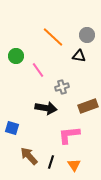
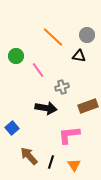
blue square: rotated 32 degrees clockwise
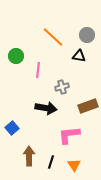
pink line: rotated 42 degrees clockwise
brown arrow: rotated 42 degrees clockwise
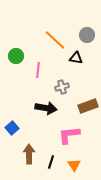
orange line: moved 2 px right, 3 px down
black triangle: moved 3 px left, 2 px down
brown arrow: moved 2 px up
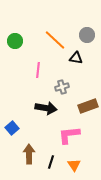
green circle: moved 1 px left, 15 px up
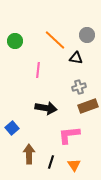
gray cross: moved 17 px right
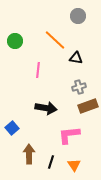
gray circle: moved 9 px left, 19 px up
